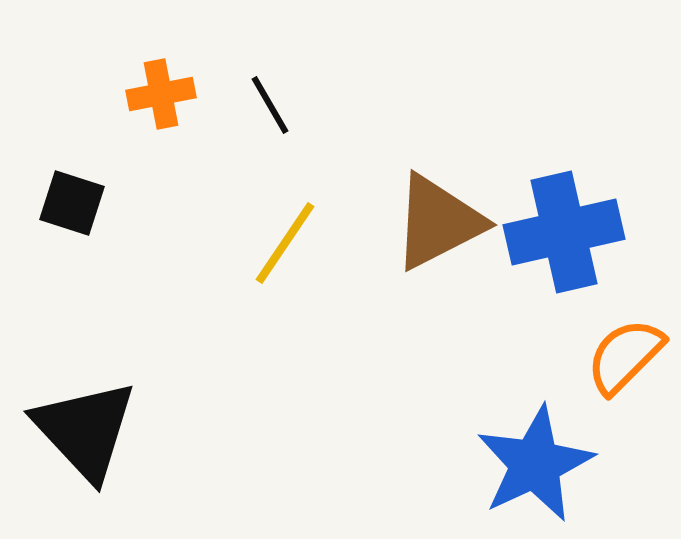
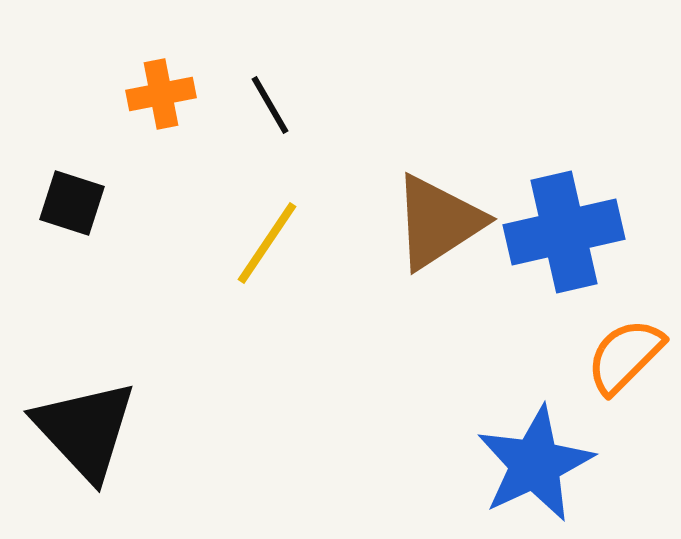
brown triangle: rotated 6 degrees counterclockwise
yellow line: moved 18 px left
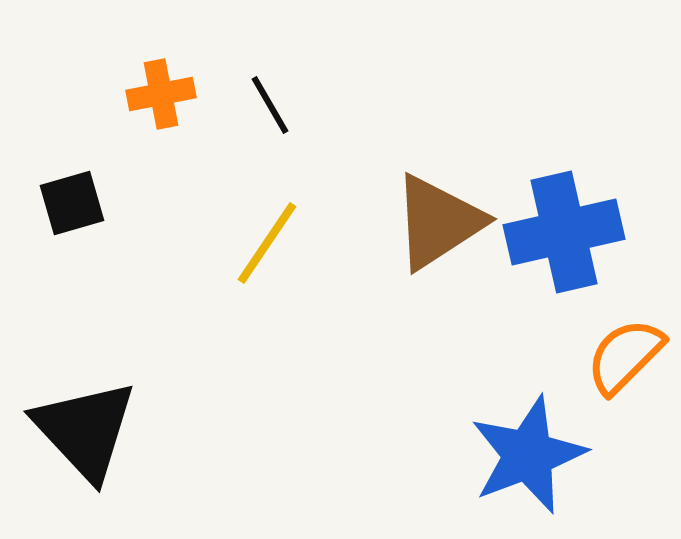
black square: rotated 34 degrees counterclockwise
blue star: moved 7 px left, 9 px up; rotated 4 degrees clockwise
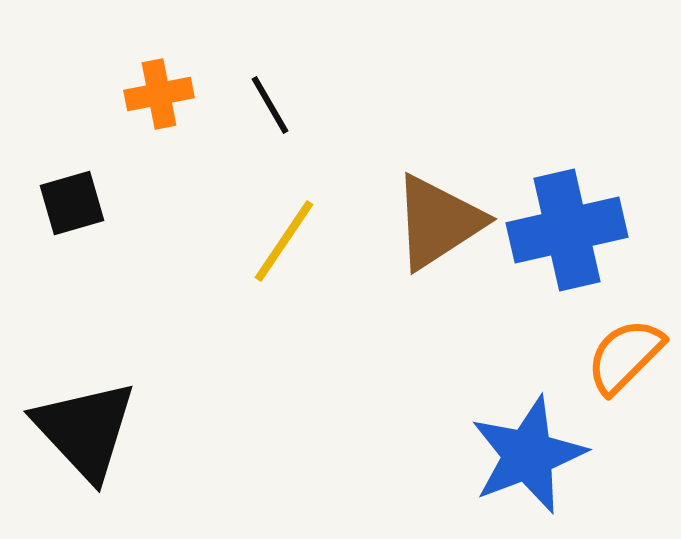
orange cross: moved 2 px left
blue cross: moved 3 px right, 2 px up
yellow line: moved 17 px right, 2 px up
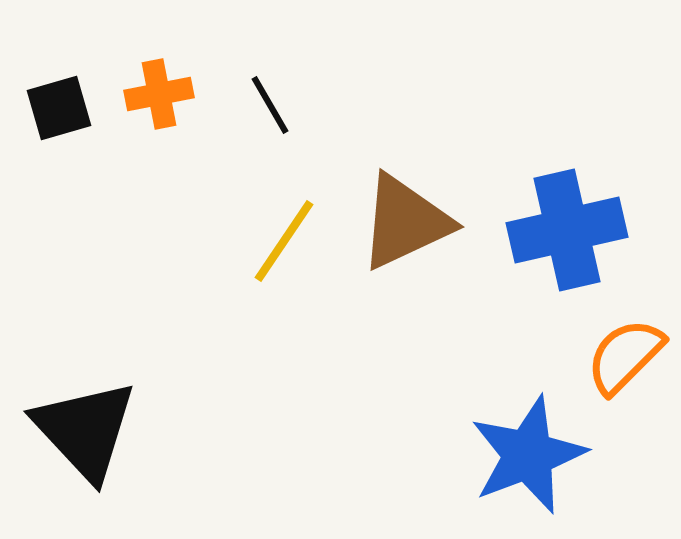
black square: moved 13 px left, 95 px up
brown triangle: moved 33 px left; rotated 8 degrees clockwise
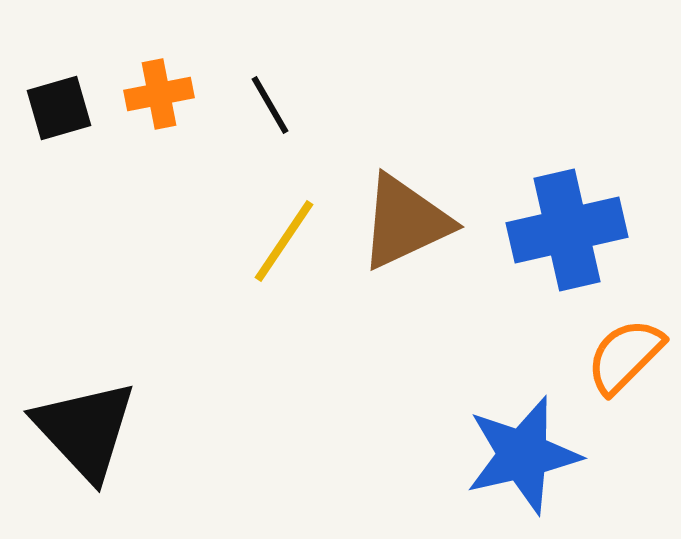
blue star: moved 5 px left; rotated 8 degrees clockwise
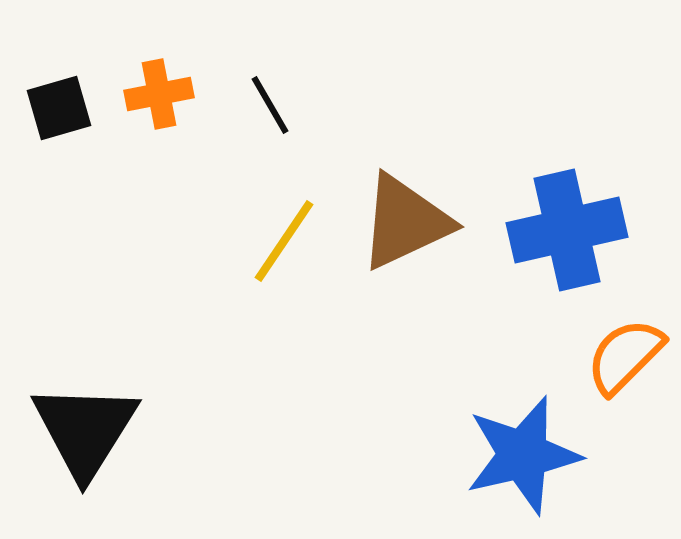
black triangle: rotated 15 degrees clockwise
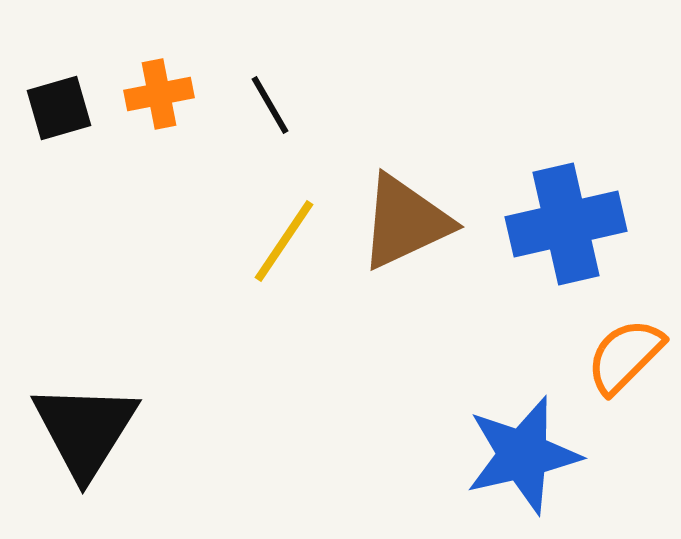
blue cross: moved 1 px left, 6 px up
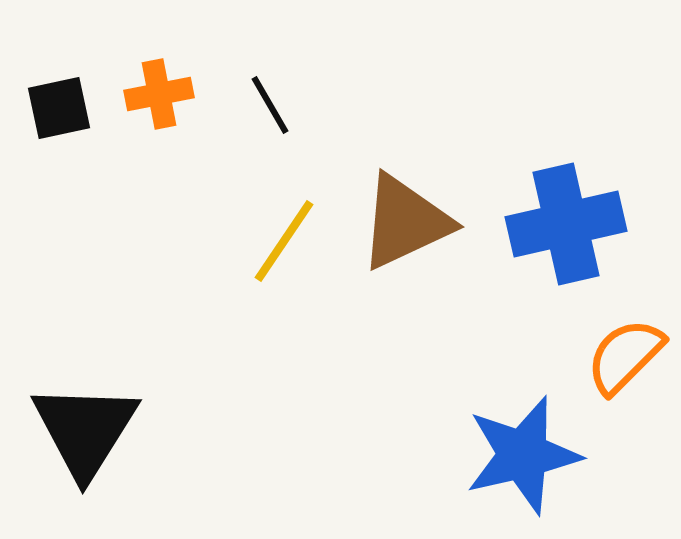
black square: rotated 4 degrees clockwise
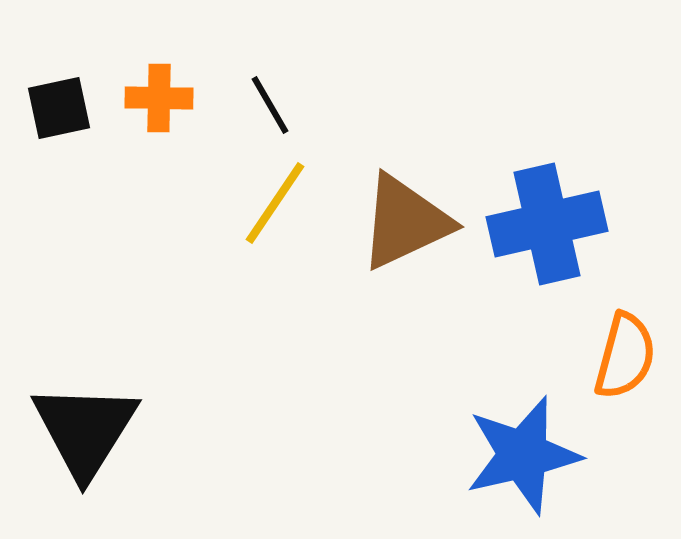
orange cross: moved 4 px down; rotated 12 degrees clockwise
blue cross: moved 19 px left
yellow line: moved 9 px left, 38 px up
orange semicircle: rotated 150 degrees clockwise
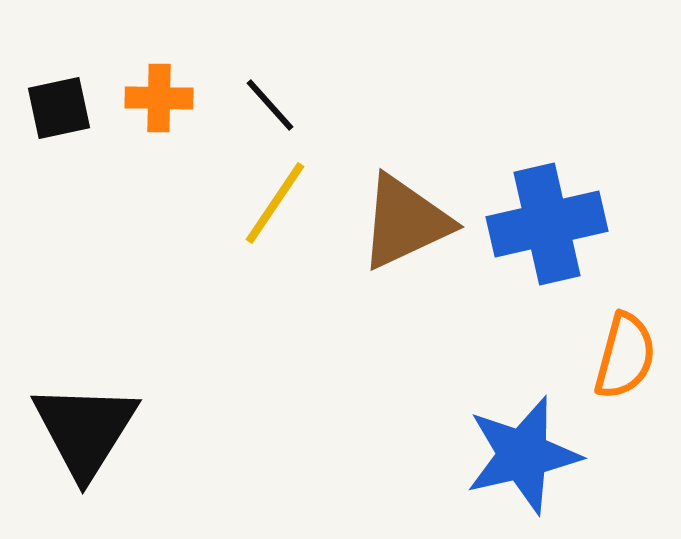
black line: rotated 12 degrees counterclockwise
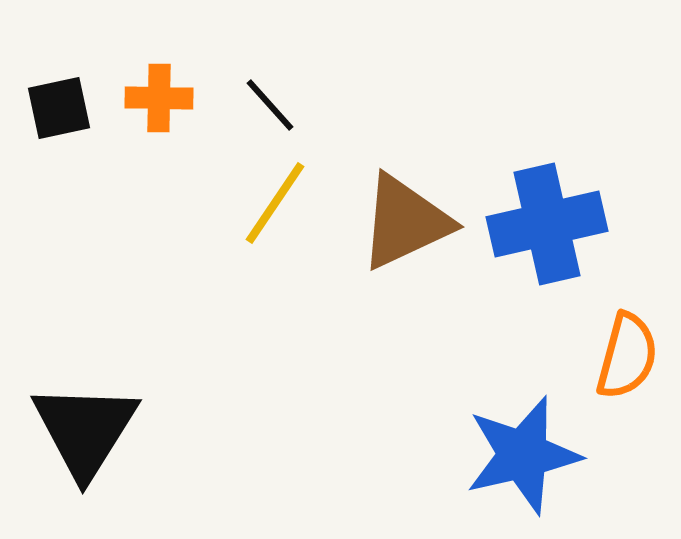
orange semicircle: moved 2 px right
